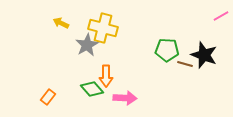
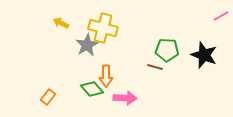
brown line: moved 30 px left, 3 px down
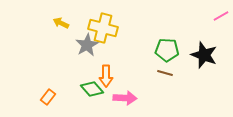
brown line: moved 10 px right, 6 px down
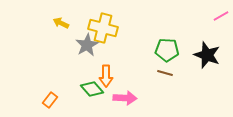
black star: moved 3 px right
orange rectangle: moved 2 px right, 3 px down
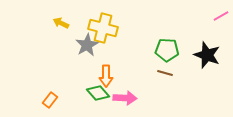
green diamond: moved 6 px right, 4 px down
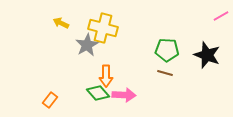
pink arrow: moved 1 px left, 3 px up
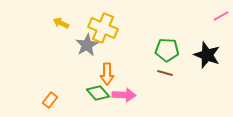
yellow cross: rotated 8 degrees clockwise
orange arrow: moved 1 px right, 2 px up
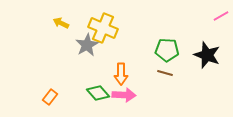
orange arrow: moved 14 px right
orange rectangle: moved 3 px up
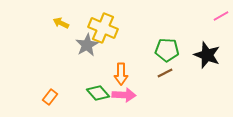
brown line: rotated 42 degrees counterclockwise
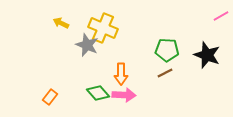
gray star: rotated 20 degrees counterclockwise
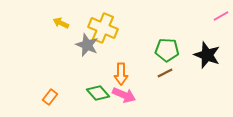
pink arrow: rotated 20 degrees clockwise
